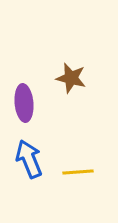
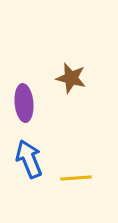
yellow line: moved 2 px left, 6 px down
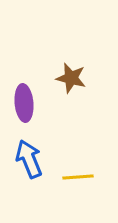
yellow line: moved 2 px right, 1 px up
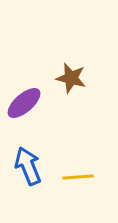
purple ellipse: rotated 54 degrees clockwise
blue arrow: moved 1 px left, 7 px down
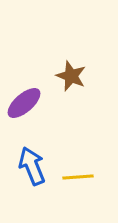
brown star: moved 2 px up; rotated 8 degrees clockwise
blue arrow: moved 4 px right
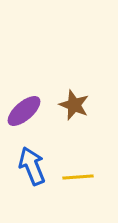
brown star: moved 3 px right, 29 px down
purple ellipse: moved 8 px down
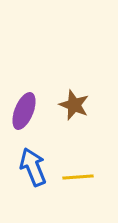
purple ellipse: rotated 27 degrees counterclockwise
blue arrow: moved 1 px right, 1 px down
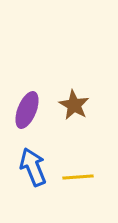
brown star: rotated 8 degrees clockwise
purple ellipse: moved 3 px right, 1 px up
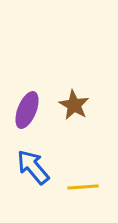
blue arrow: rotated 18 degrees counterclockwise
yellow line: moved 5 px right, 10 px down
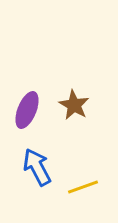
blue arrow: moved 4 px right; rotated 12 degrees clockwise
yellow line: rotated 16 degrees counterclockwise
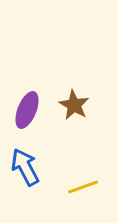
blue arrow: moved 12 px left
